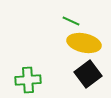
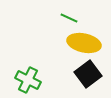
green line: moved 2 px left, 3 px up
green cross: rotated 30 degrees clockwise
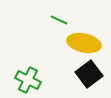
green line: moved 10 px left, 2 px down
black square: moved 1 px right
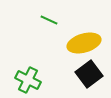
green line: moved 10 px left
yellow ellipse: rotated 28 degrees counterclockwise
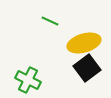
green line: moved 1 px right, 1 px down
black square: moved 2 px left, 6 px up
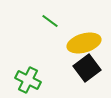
green line: rotated 12 degrees clockwise
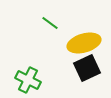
green line: moved 2 px down
black square: rotated 12 degrees clockwise
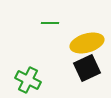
green line: rotated 36 degrees counterclockwise
yellow ellipse: moved 3 px right
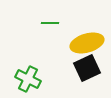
green cross: moved 1 px up
